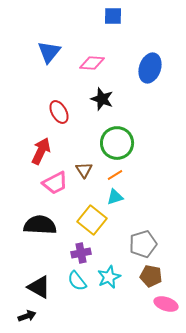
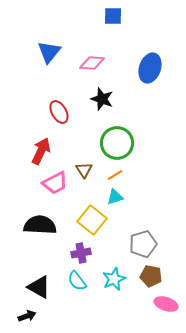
cyan star: moved 5 px right, 2 px down
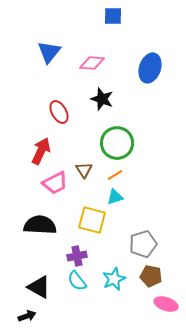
yellow square: rotated 24 degrees counterclockwise
purple cross: moved 4 px left, 3 px down
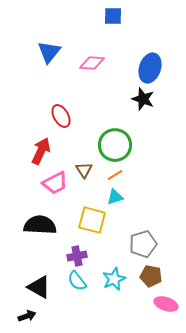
black star: moved 41 px right
red ellipse: moved 2 px right, 4 px down
green circle: moved 2 px left, 2 px down
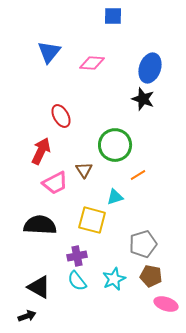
orange line: moved 23 px right
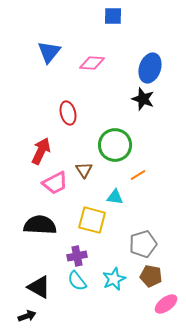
red ellipse: moved 7 px right, 3 px up; rotated 15 degrees clockwise
cyan triangle: rotated 24 degrees clockwise
pink ellipse: rotated 55 degrees counterclockwise
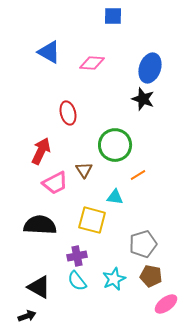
blue triangle: rotated 40 degrees counterclockwise
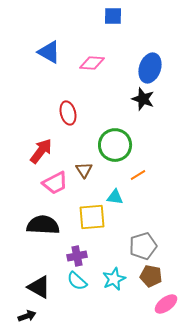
red arrow: rotated 12 degrees clockwise
yellow square: moved 3 px up; rotated 20 degrees counterclockwise
black semicircle: moved 3 px right
gray pentagon: moved 2 px down
cyan semicircle: rotated 10 degrees counterclockwise
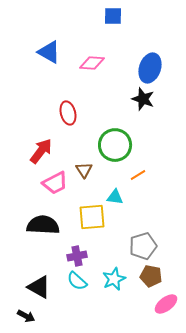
black arrow: moved 1 px left; rotated 48 degrees clockwise
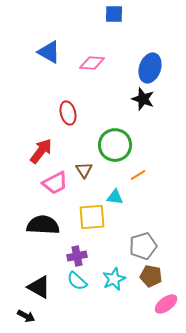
blue square: moved 1 px right, 2 px up
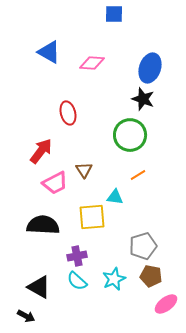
green circle: moved 15 px right, 10 px up
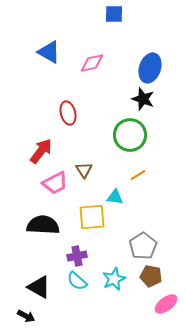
pink diamond: rotated 15 degrees counterclockwise
gray pentagon: rotated 16 degrees counterclockwise
